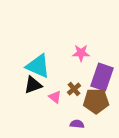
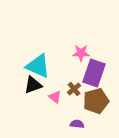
purple rectangle: moved 8 px left, 4 px up
brown pentagon: rotated 15 degrees counterclockwise
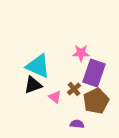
brown pentagon: rotated 10 degrees counterclockwise
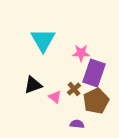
cyan triangle: moved 5 px right, 26 px up; rotated 36 degrees clockwise
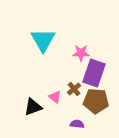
black triangle: moved 22 px down
brown pentagon: rotated 30 degrees clockwise
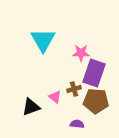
brown cross: rotated 24 degrees clockwise
black triangle: moved 2 px left
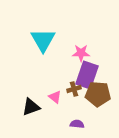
purple rectangle: moved 7 px left, 2 px down
brown pentagon: moved 2 px right, 7 px up
